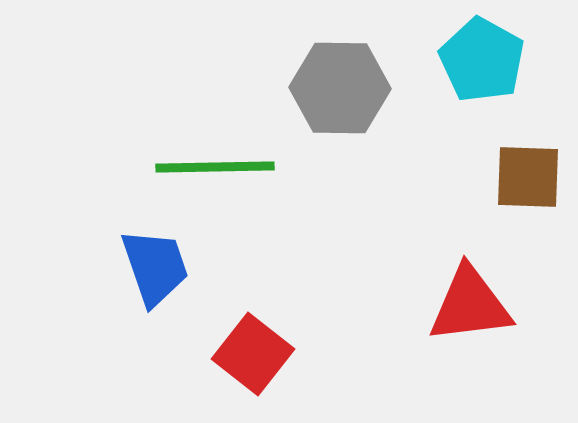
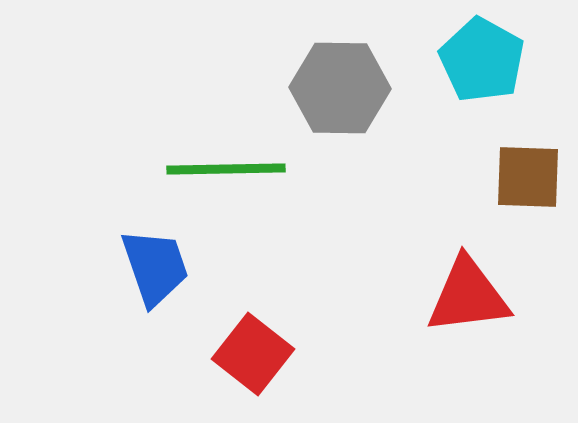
green line: moved 11 px right, 2 px down
red triangle: moved 2 px left, 9 px up
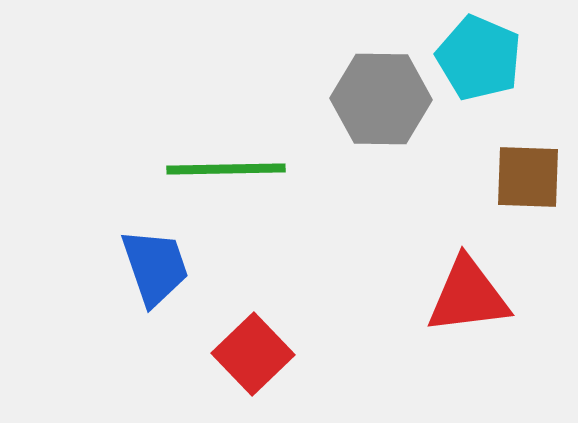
cyan pentagon: moved 3 px left, 2 px up; rotated 6 degrees counterclockwise
gray hexagon: moved 41 px right, 11 px down
red square: rotated 8 degrees clockwise
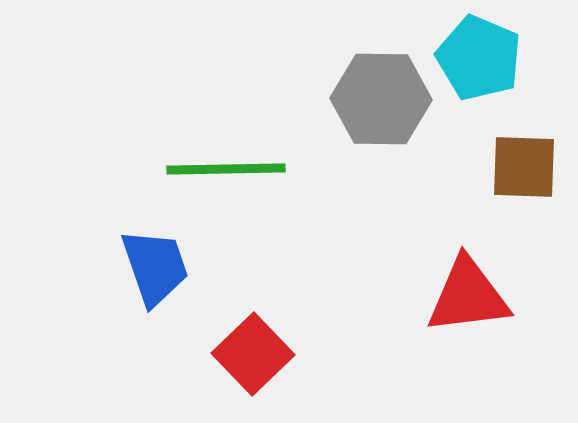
brown square: moved 4 px left, 10 px up
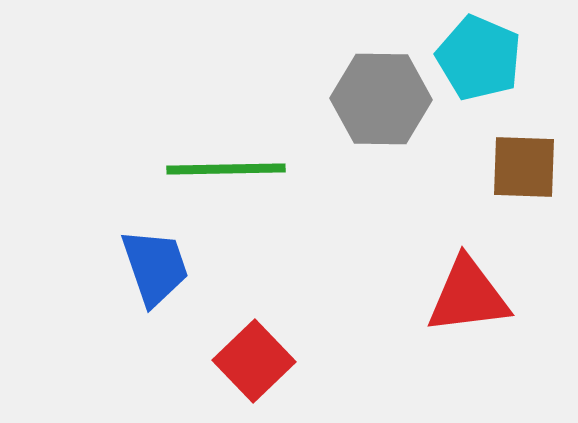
red square: moved 1 px right, 7 px down
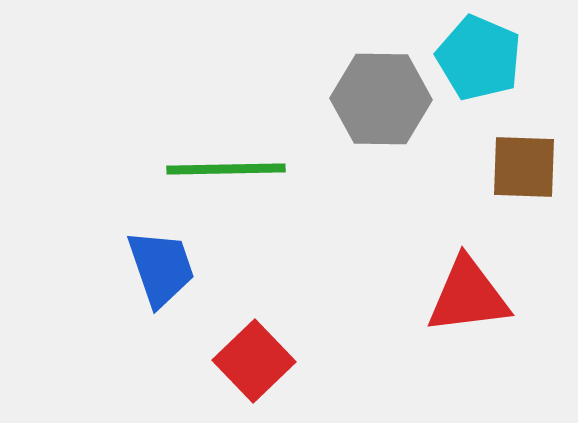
blue trapezoid: moved 6 px right, 1 px down
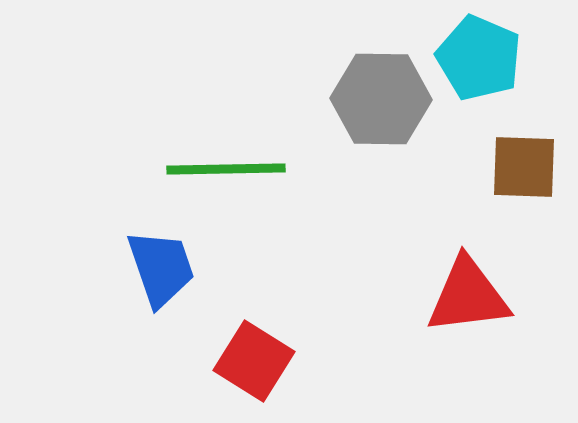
red square: rotated 14 degrees counterclockwise
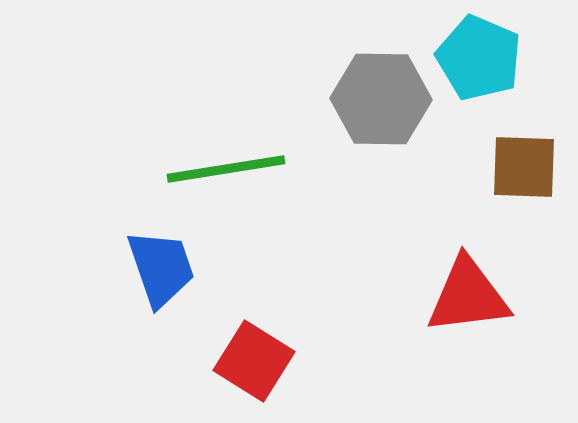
green line: rotated 8 degrees counterclockwise
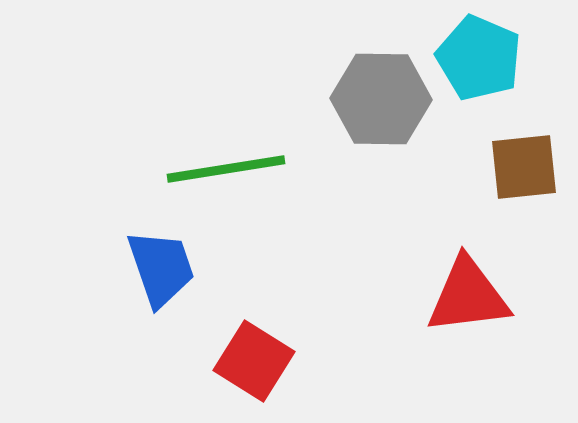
brown square: rotated 8 degrees counterclockwise
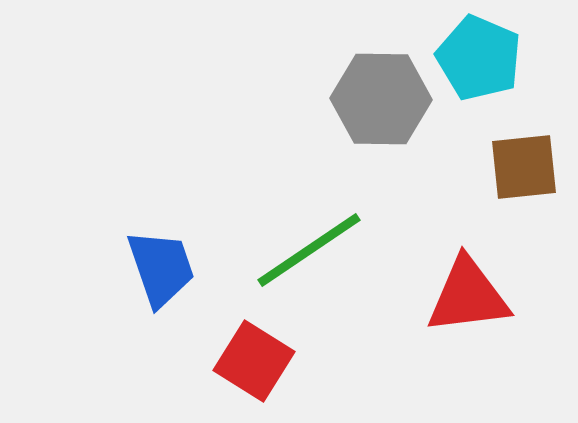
green line: moved 83 px right, 81 px down; rotated 25 degrees counterclockwise
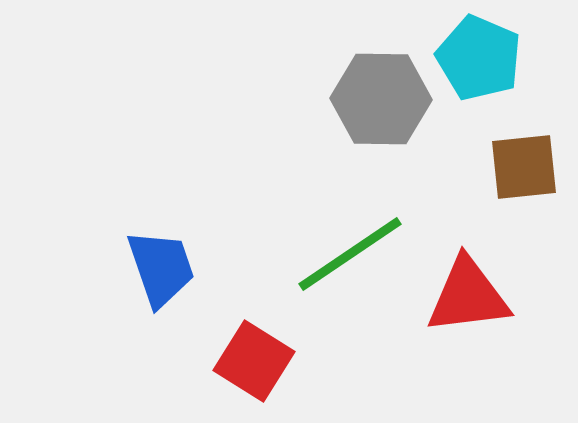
green line: moved 41 px right, 4 px down
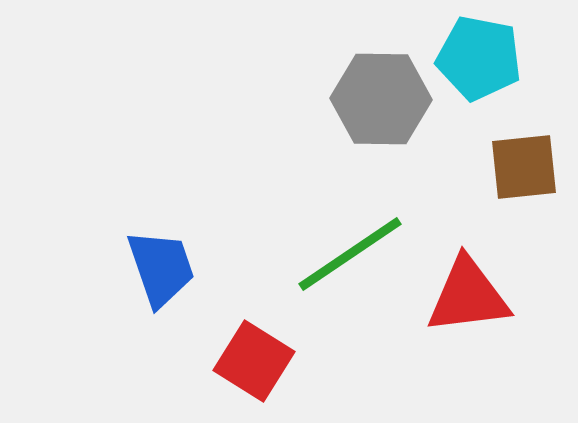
cyan pentagon: rotated 12 degrees counterclockwise
